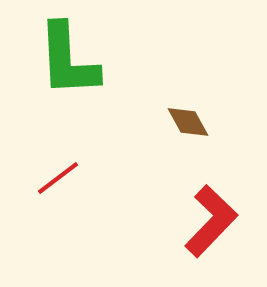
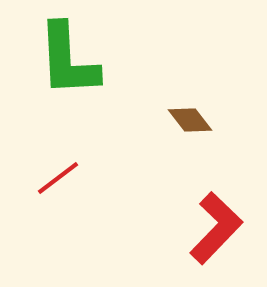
brown diamond: moved 2 px right, 2 px up; rotated 9 degrees counterclockwise
red L-shape: moved 5 px right, 7 px down
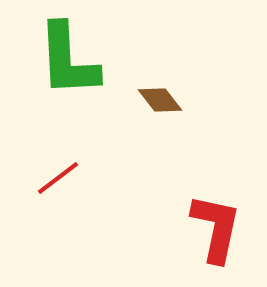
brown diamond: moved 30 px left, 20 px up
red L-shape: rotated 32 degrees counterclockwise
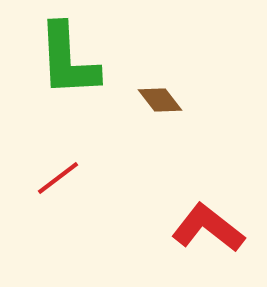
red L-shape: moved 8 px left; rotated 64 degrees counterclockwise
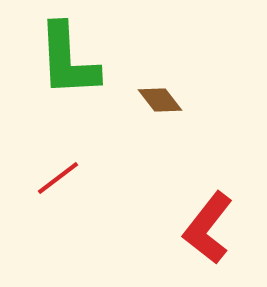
red L-shape: rotated 90 degrees counterclockwise
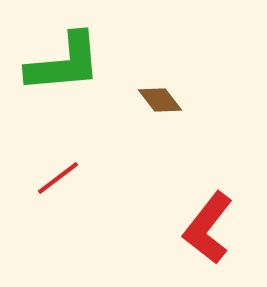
green L-shape: moved 4 px left, 3 px down; rotated 92 degrees counterclockwise
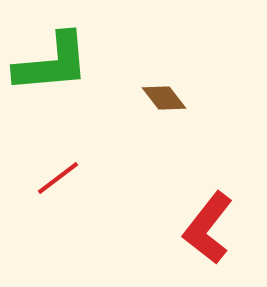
green L-shape: moved 12 px left
brown diamond: moved 4 px right, 2 px up
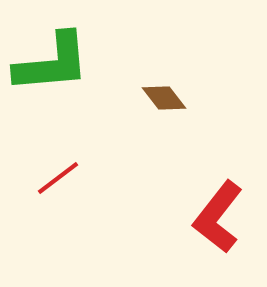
red L-shape: moved 10 px right, 11 px up
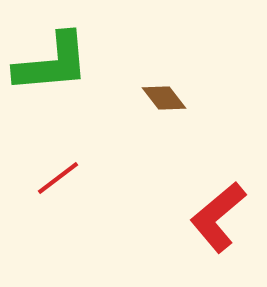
red L-shape: rotated 12 degrees clockwise
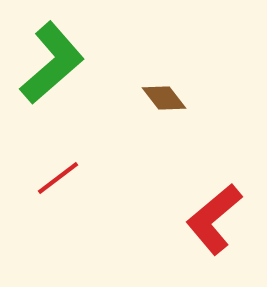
green L-shape: rotated 36 degrees counterclockwise
red L-shape: moved 4 px left, 2 px down
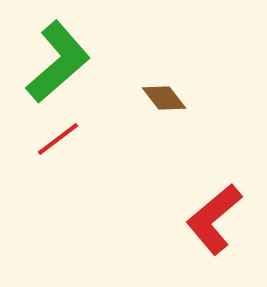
green L-shape: moved 6 px right, 1 px up
red line: moved 39 px up
